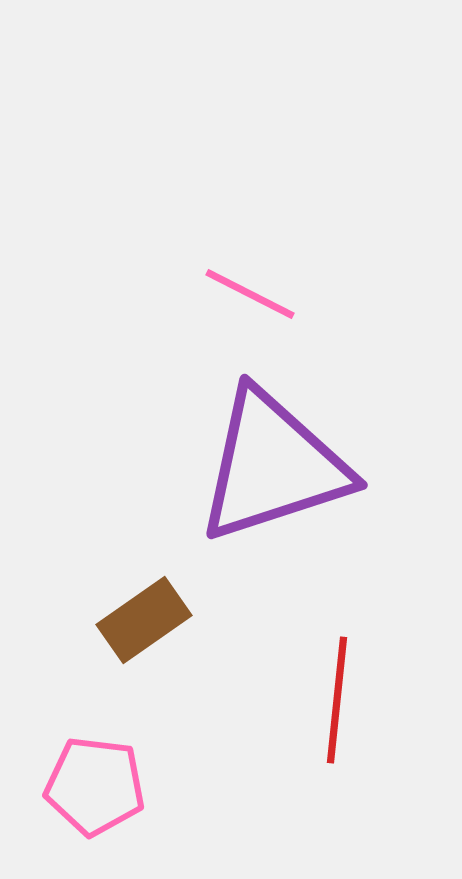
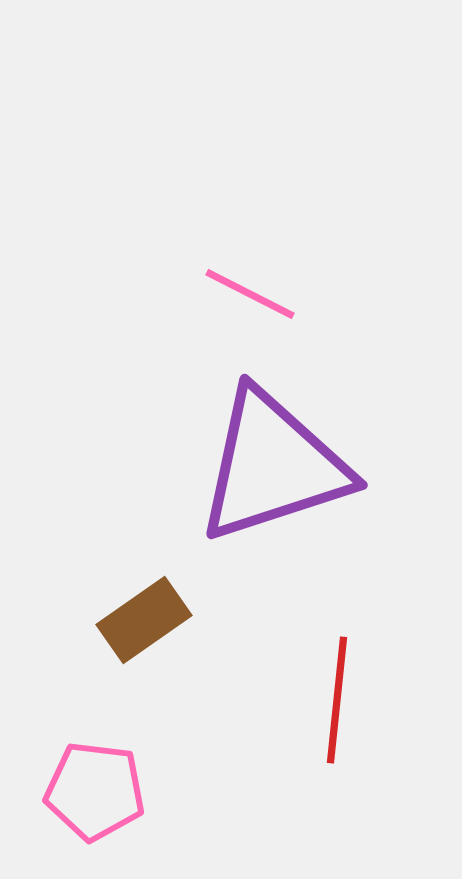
pink pentagon: moved 5 px down
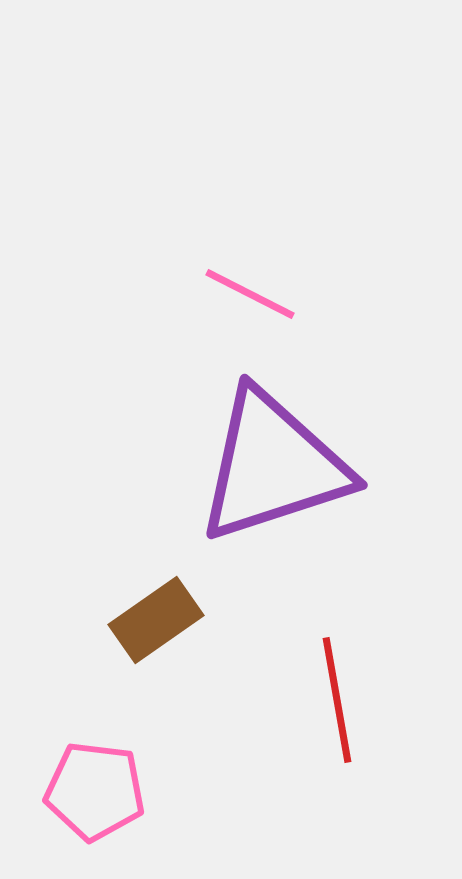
brown rectangle: moved 12 px right
red line: rotated 16 degrees counterclockwise
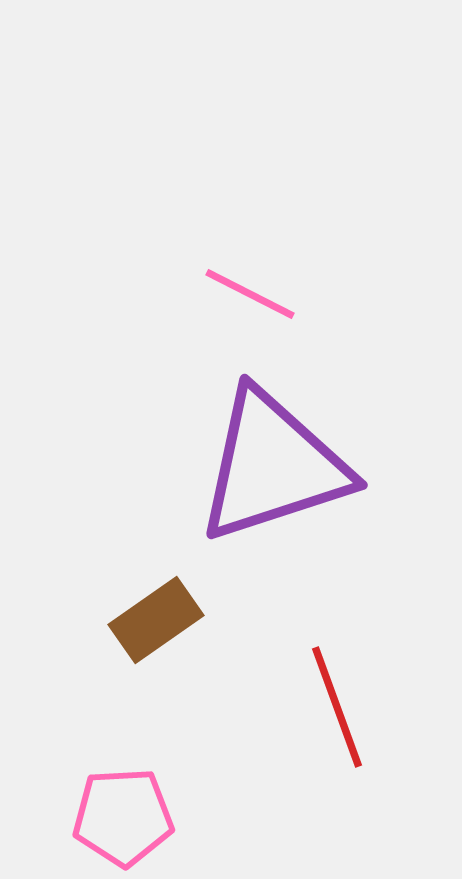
red line: moved 7 px down; rotated 10 degrees counterclockwise
pink pentagon: moved 28 px right, 26 px down; rotated 10 degrees counterclockwise
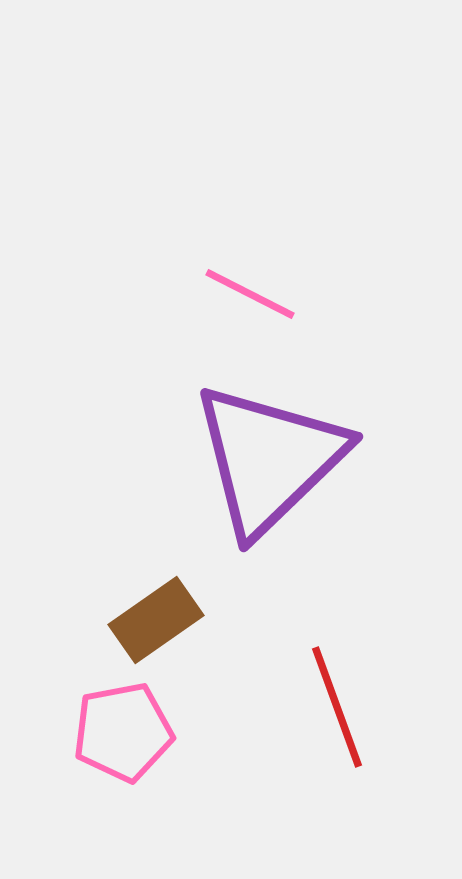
purple triangle: moved 4 px left, 7 px up; rotated 26 degrees counterclockwise
pink pentagon: moved 85 px up; rotated 8 degrees counterclockwise
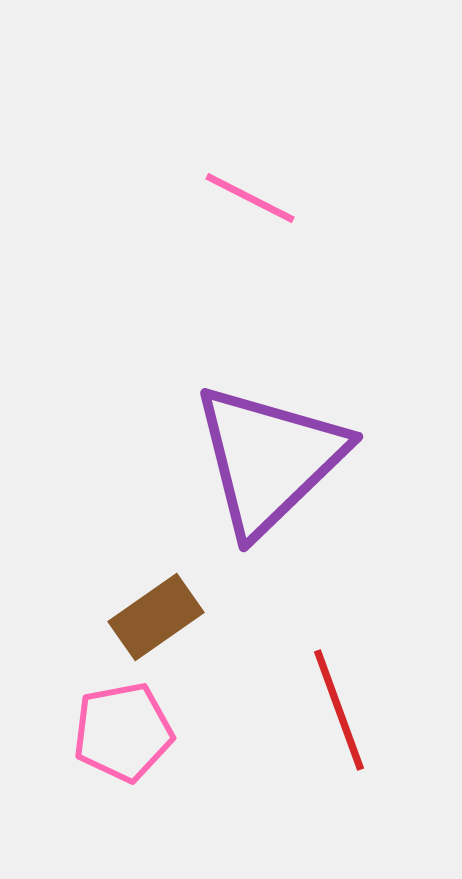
pink line: moved 96 px up
brown rectangle: moved 3 px up
red line: moved 2 px right, 3 px down
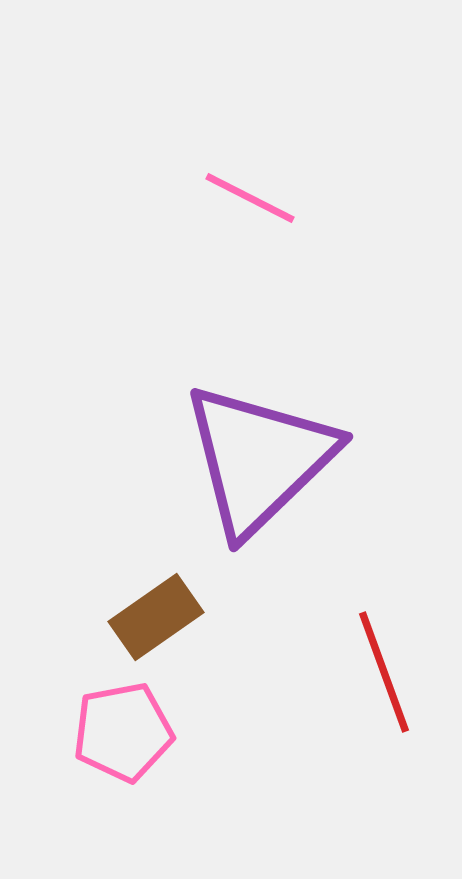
purple triangle: moved 10 px left
red line: moved 45 px right, 38 px up
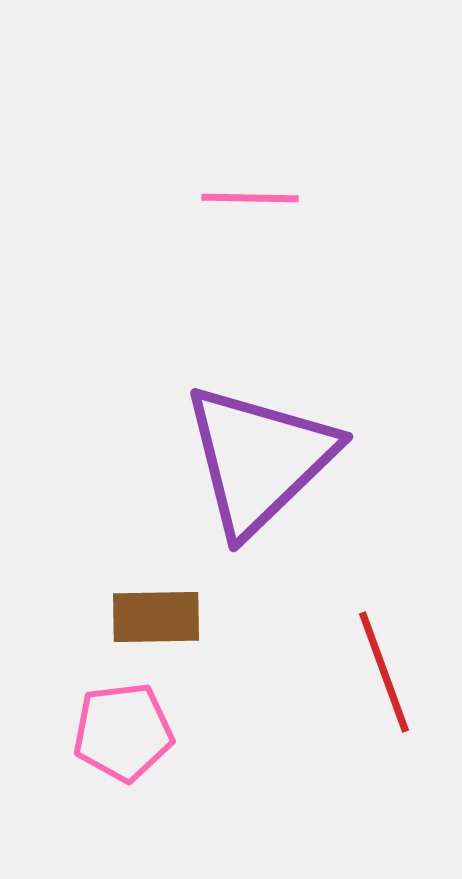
pink line: rotated 26 degrees counterclockwise
brown rectangle: rotated 34 degrees clockwise
pink pentagon: rotated 4 degrees clockwise
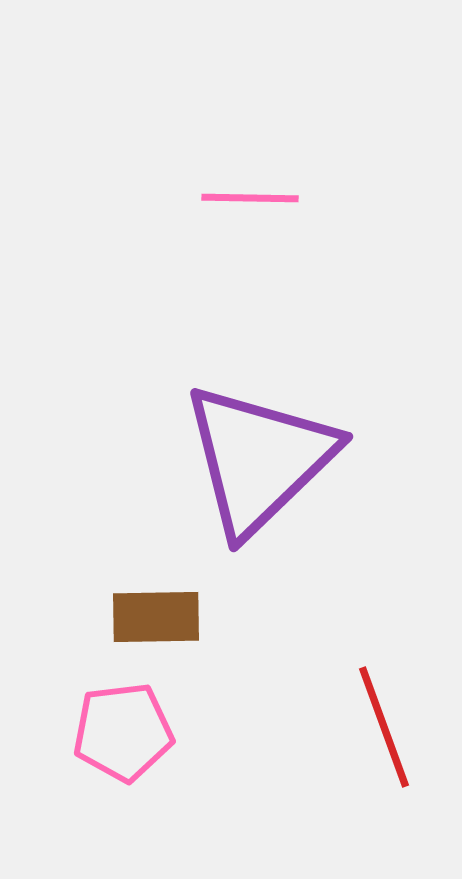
red line: moved 55 px down
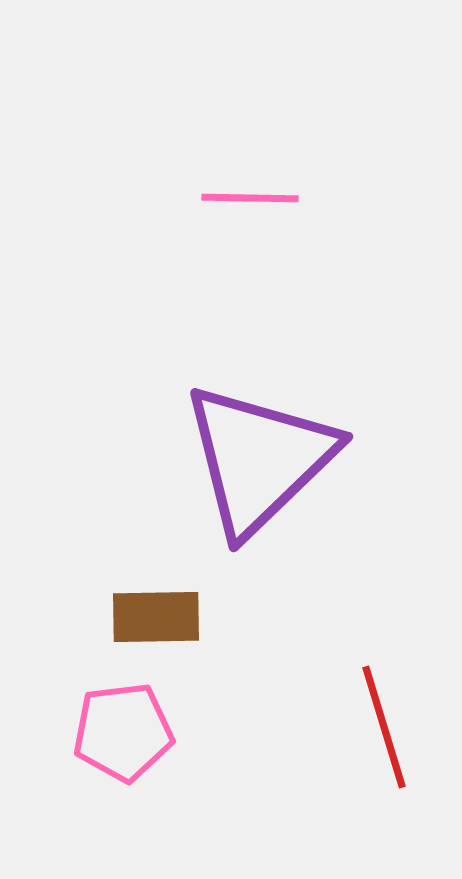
red line: rotated 3 degrees clockwise
